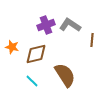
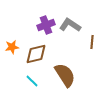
brown line: moved 2 px down
orange star: rotated 24 degrees counterclockwise
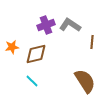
brown semicircle: moved 20 px right, 6 px down
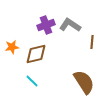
brown semicircle: moved 1 px left, 1 px down
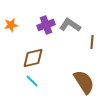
orange star: moved 1 px left, 22 px up
brown diamond: moved 3 px left, 4 px down
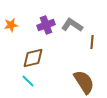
gray L-shape: moved 2 px right
cyan line: moved 4 px left
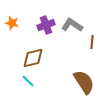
orange star: moved 1 px right, 2 px up; rotated 24 degrees clockwise
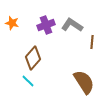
brown diamond: rotated 35 degrees counterclockwise
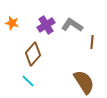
purple cross: rotated 12 degrees counterclockwise
brown diamond: moved 4 px up
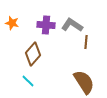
purple cross: rotated 36 degrees clockwise
brown line: moved 6 px left
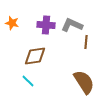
gray L-shape: rotated 10 degrees counterclockwise
brown diamond: moved 2 px right, 2 px down; rotated 40 degrees clockwise
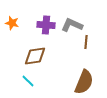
brown semicircle: rotated 55 degrees clockwise
